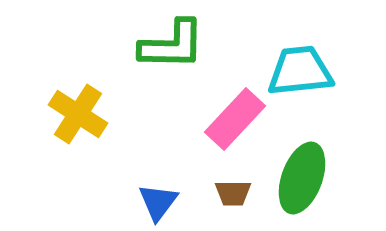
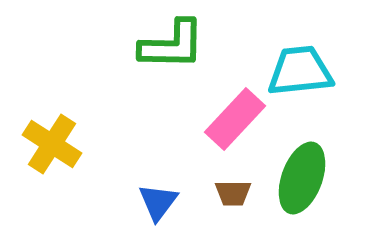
yellow cross: moved 26 px left, 30 px down
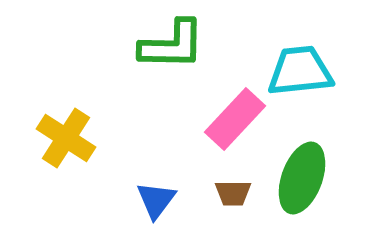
yellow cross: moved 14 px right, 6 px up
blue triangle: moved 2 px left, 2 px up
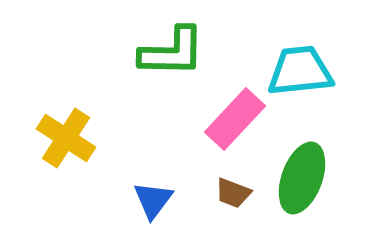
green L-shape: moved 7 px down
brown trapezoid: rotated 21 degrees clockwise
blue triangle: moved 3 px left
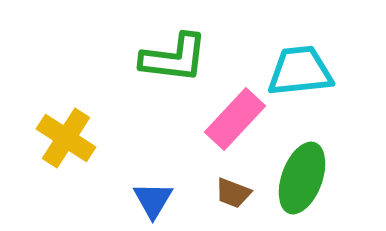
green L-shape: moved 2 px right, 6 px down; rotated 6 degrees clockwise
blue triangle: rotated 6 degrees counterclockwise
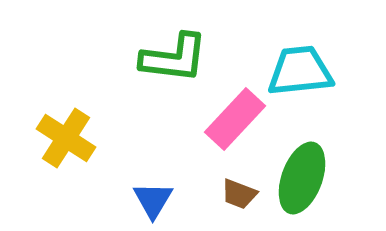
brown trapezoid: moved 6 px right, 1 px down
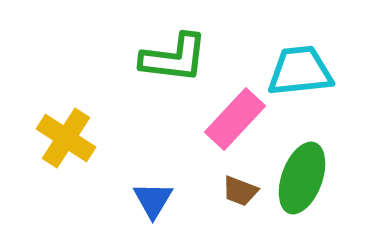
brown trapezoid: moved 1 px right, 3 px up
